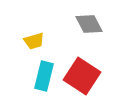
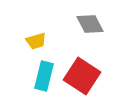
gray diamond: moved 1 px right
yellow trapezoid: moved 2 px right
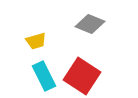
gray diamond: rotated 40 degrees counterclockwise
cyan rectangle: rotated 40 degrees counterclockwise
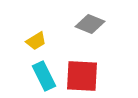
yellow trapezoid: rotated 15 degrees counterclockwise
red square: rotated 30 degrees counterclockwise
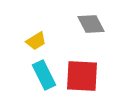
gray diamond: moved 1 px right; rotated 40 degrees clockwise
cyan rectangle: moved 1 px up
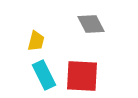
yellow trapezoid: rotated 45 degrees counterclockwise
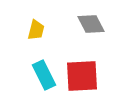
yellow trapezoid: moved 11 px up
red square: rotated 6 degrees counterclockwise
